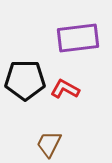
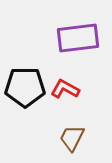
black pentagon: moved 7 px down
brown trapezoid: moved 23 px right, 6 px up
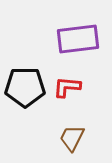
purple rectangle: moved 1 px down
red L-shape: moved 2 px right, 2 px up; rotated 24 degrees counterclockwise
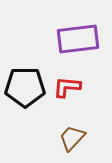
brown trapezoid: rotated 16 degrees clockwise
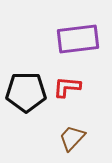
black pentagon: moved 1 px right, 5 px down
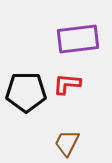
red L-shape: moved 3 px up
brown trapezoid: moved 5 px left, 5 px down; rotated 16 degrees counterclockwise
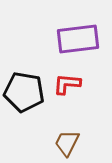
black pentagon: moved 2 px left; rotated 9 degrees clockwise
